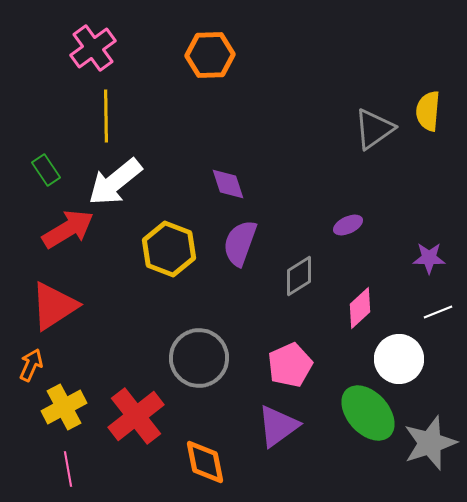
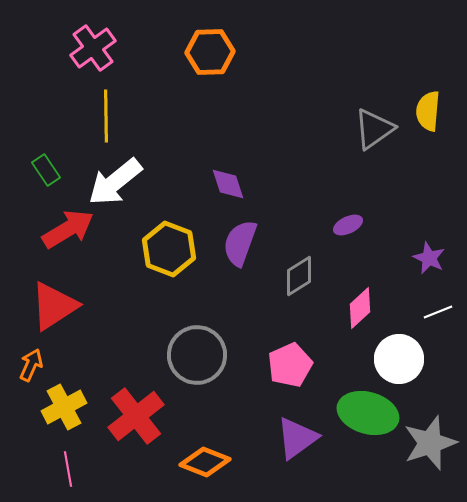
orange hexagon: moved 3 px up
purple star: rotated 24 degrees clockwise
gray circle: moved 2 px left, 3 px up
green ellipse: rotated 32 degrees counterclockwise
purple triangle: moved 19 px right, 12 px down
orange diamond: rotated 57 degrees counterclockwise
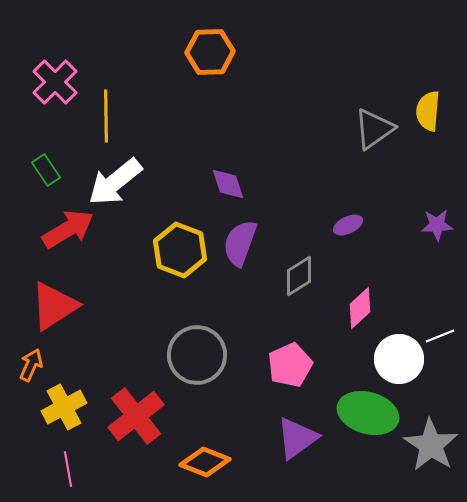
pink cross: moved 38 px left, 34 px down; rotated 9 degrees counterclockwise
yellow hexagon: moved 11 px right, 1 px down
purple star: moved 8 px right, 33 px up; rotated 28 degrees counterclockwise
white line: moved 2 px right, 24 px down
gray star: moved 1 px right, 2 px down; rotated 20 degrees counterclockwise
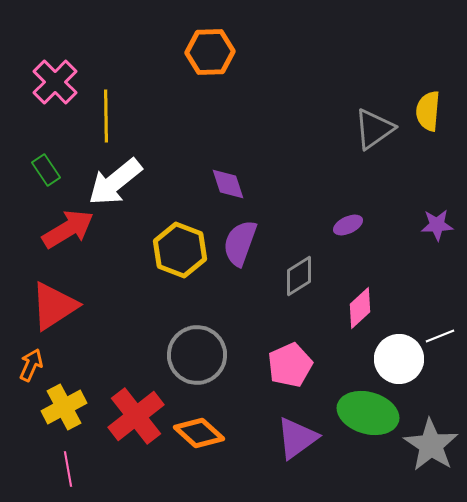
orange diamond: moved 6 px left, 29 px up; rotated 21 degrees clockwise
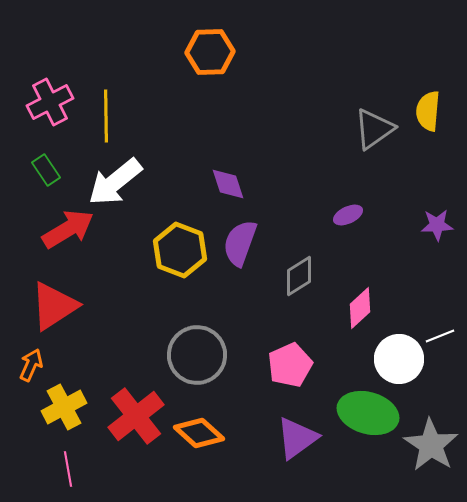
pink cross: moved 5 px left, 20 px down; rotated 18 degrees clockwise
purple ellipse: moved 10 px up
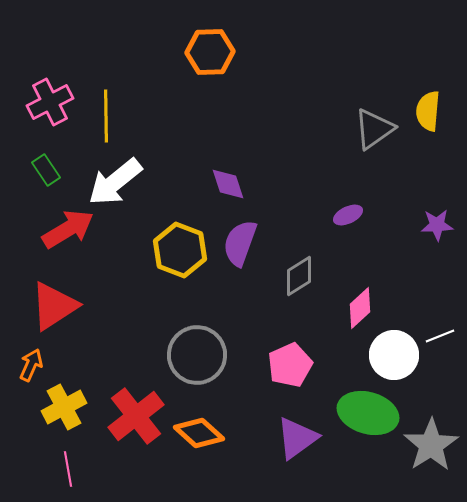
white circle: moved 5 px left, 4 px up
gray star: rotated 6 degrees clockwise
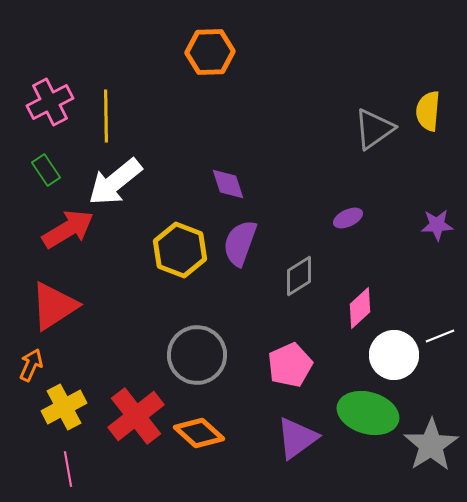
purple ellipse: moved 3 px down
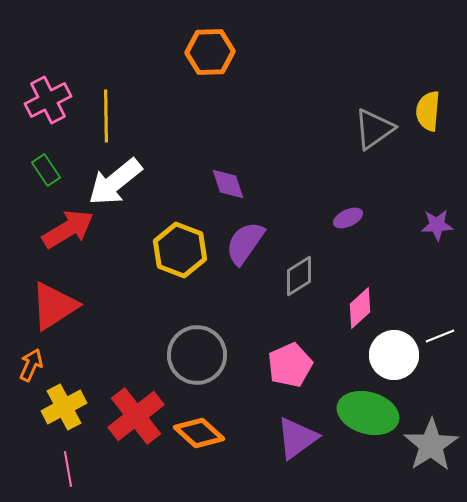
pink cross: moved 2 px left, 2 px up
purple semicircle: moved 5 px right; rotated 15 degrees clockwise
